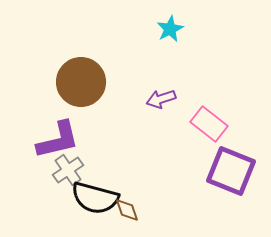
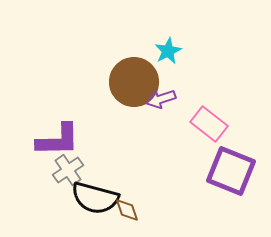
cyan star: moved 2 px left, 22 px down
brown circle: moved 53 px right
purple L-shape: rotated 12 degrees clockwise
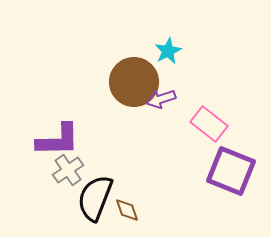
black semicircle: rotated 96 degrees clockwise
